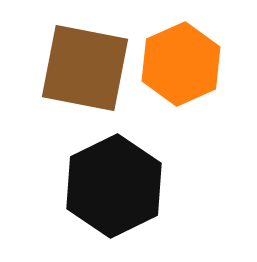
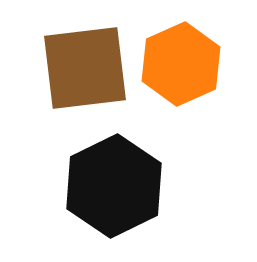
brown square: rotated 18 degrees counterclockwise
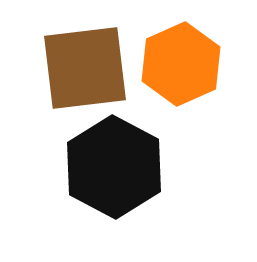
black hexagon: moved 19 px up; rotated 6 degrees counterclockwise
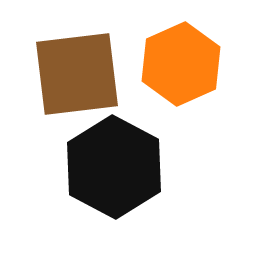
brown square: moved 8 px left, 6 px down
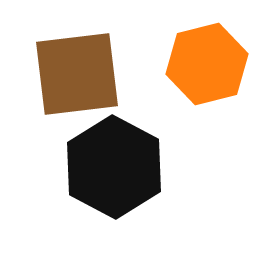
orange hexagon: moved 26 px right; rotated 10 degrees clockwise
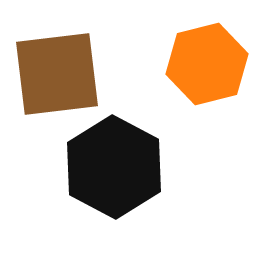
brown square: moved 20 px left
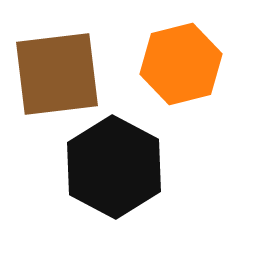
orange hexagon: moved 26 px left
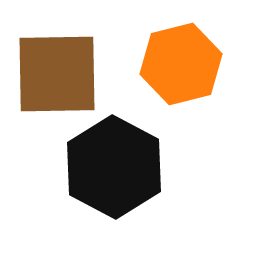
brown square: rotated 6 degrees clockwise
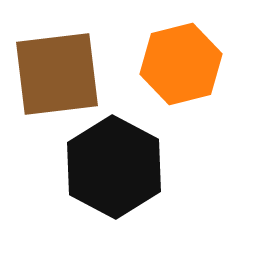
brown square: rotated 6 degrees counterclockwise
